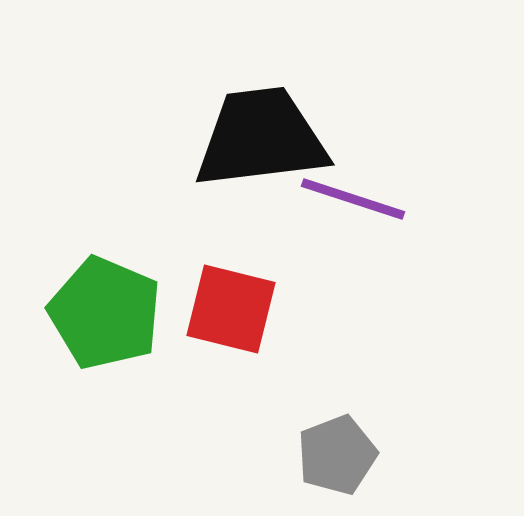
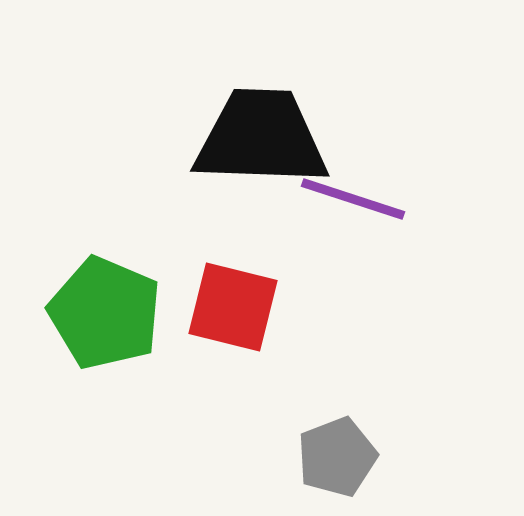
black trapezoid: rotated 9 degrees clockwise
red square: moved 2 px right, 2 px up
gray pentagon: moved 2 px down
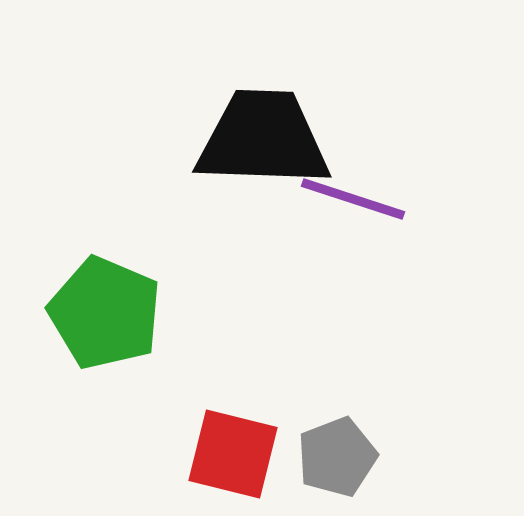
black trapezoid: moved 2 px right, 1 px down
red square: moved 147 px down
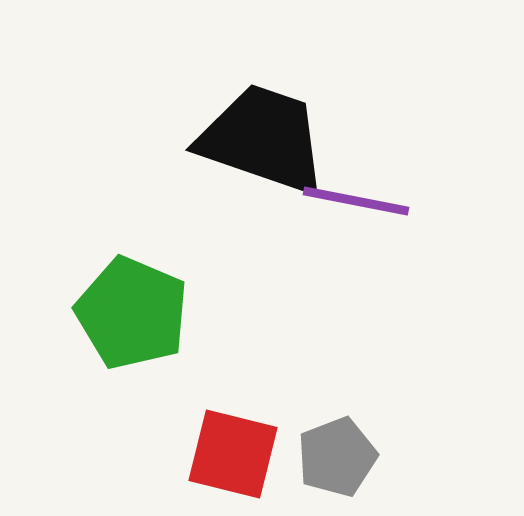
black trapezoid: rotated 17 degrees clockwise
purple line: moved 3 px right, 2 px down; rotated 7 degrees counterclockwise
green pentagon: moved 27 px right
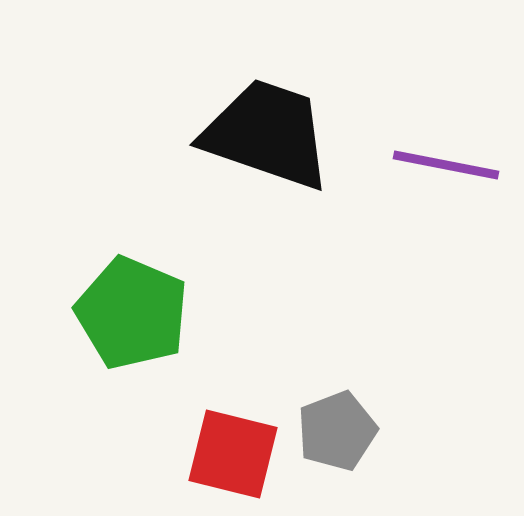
black trapezoid: moved 4 px right, 5 px up
purple line: moved 90 px right, 36 px up
gray pentagon: moved 26 px up
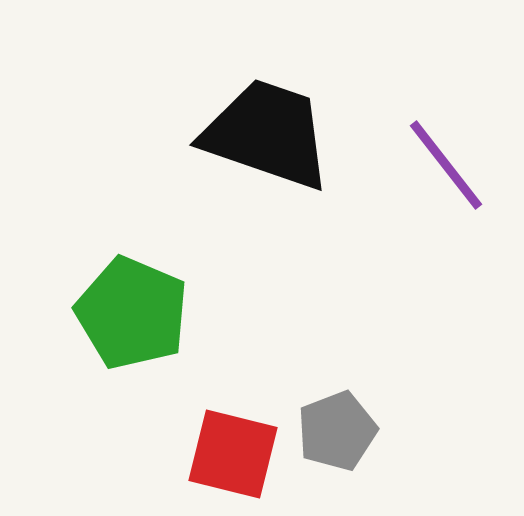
purple line: rotated 41 degrees clockwise
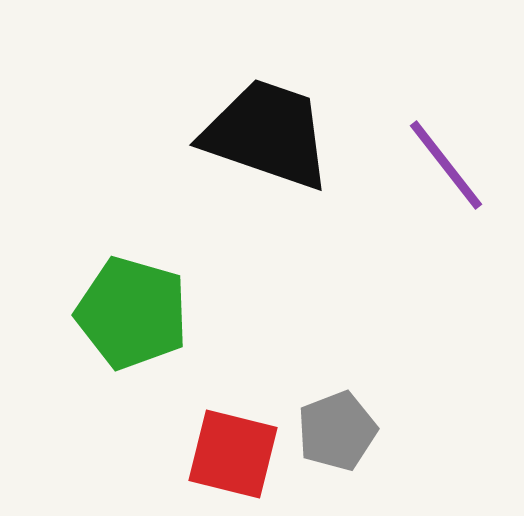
green pentagon: rotated 7 degrees counterclockwise
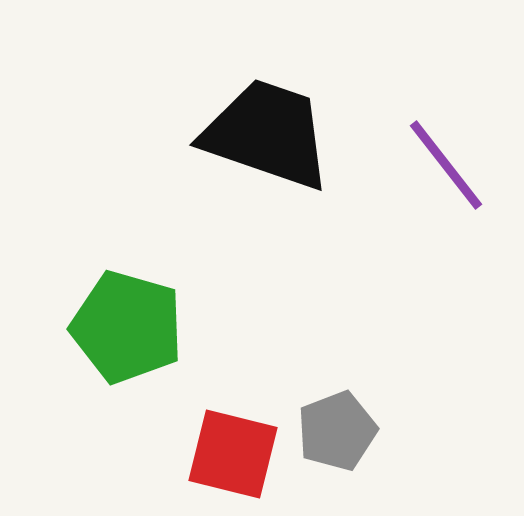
green pentagon: moved 5 px left, 14 px down
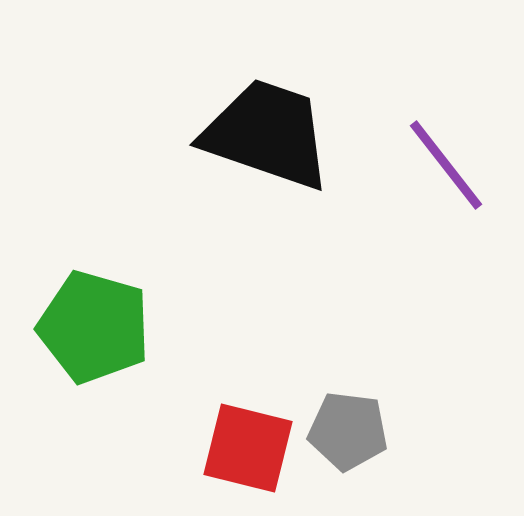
green pentagon: moved 33 px left
gray pentagon: moved 11 px right; rotated 28 degrees clockwise
red square: moved 15 px right, 6 px up
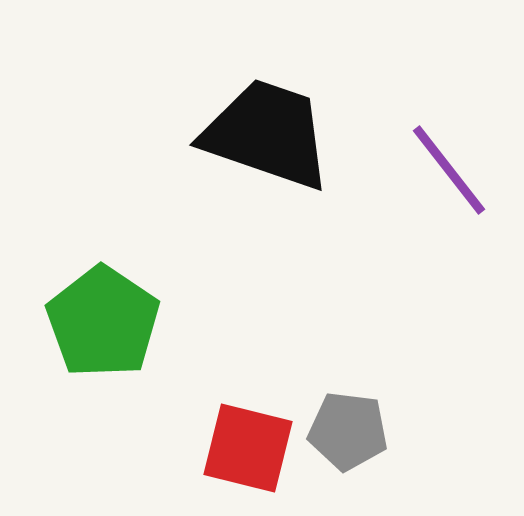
purple line: moved 3 px right, 5 px down
green pentagon: moved 9 px right, 5 px up; rotated 18 degrees clockwise
